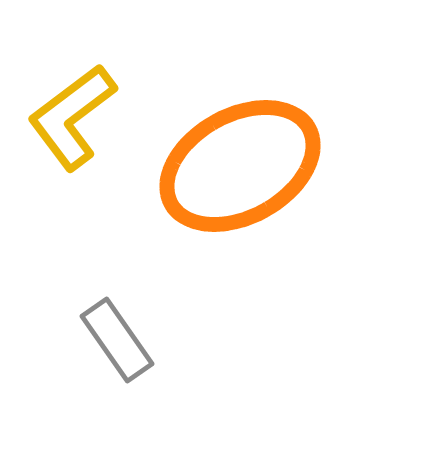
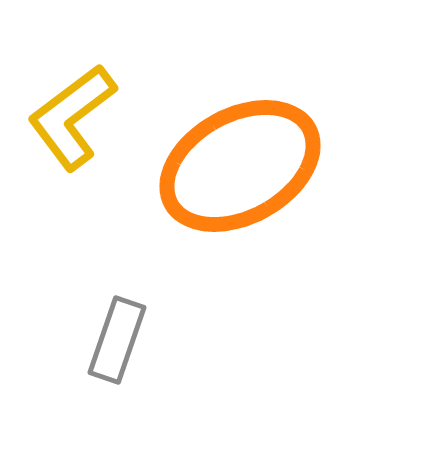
gray rectangle: rotated 54 degrees clockwise
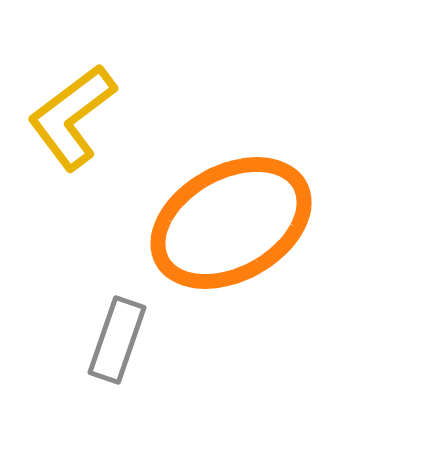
orange ellipse: moved 9 px left, 57 px down
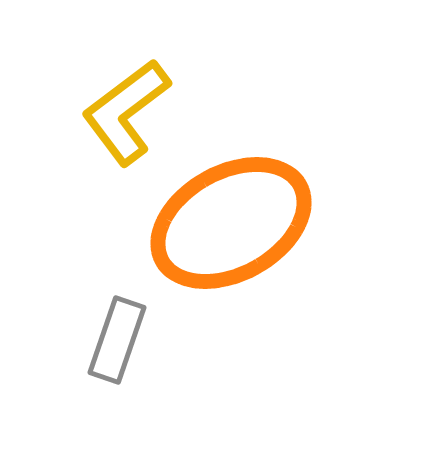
yellow L-shape: moved 54 px right, 5 px up
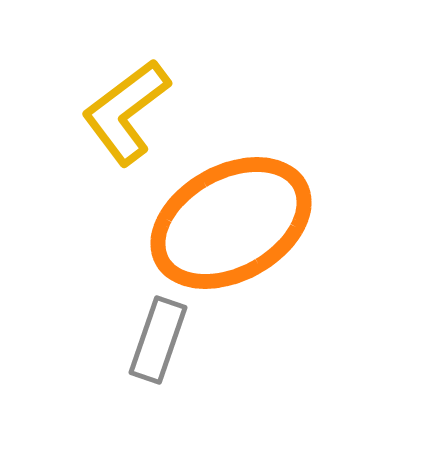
gray rectangle: moved 41 px right
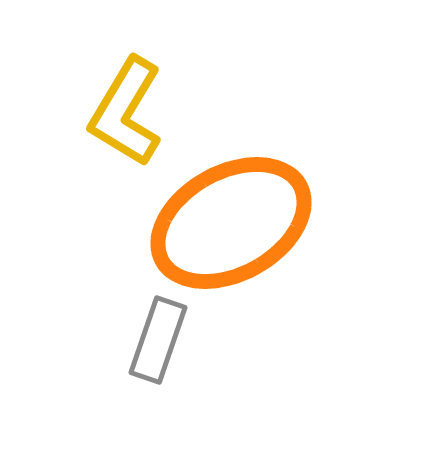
yellow L-shape: rotated 22 degrees counterclockwise
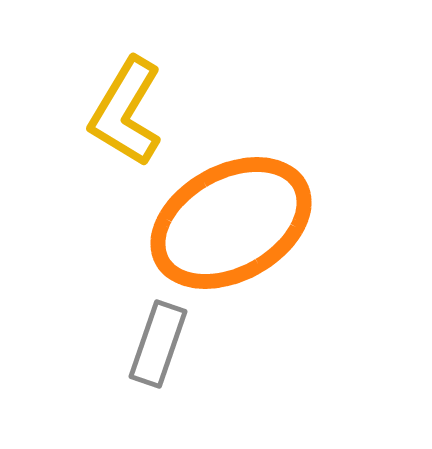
gray rectangle: moved 4 px down
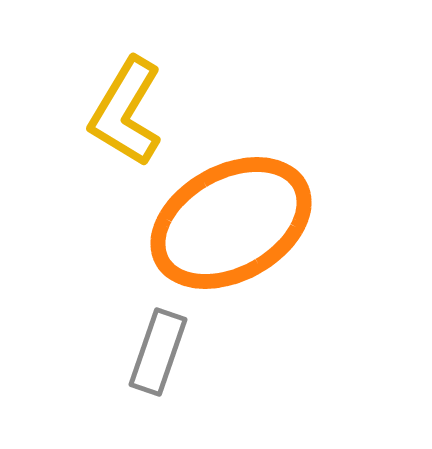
gray rectangle: moved 8 px down
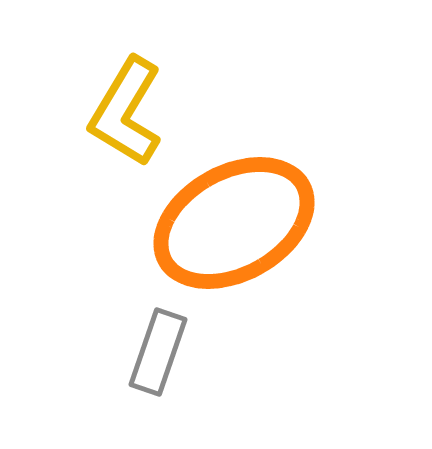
orange ellipse: moved 3 px right
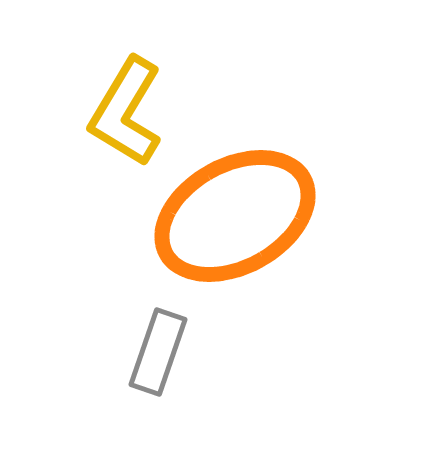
orange ellipse: moved 1 px right, 7 px up
